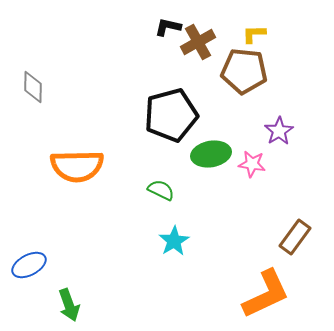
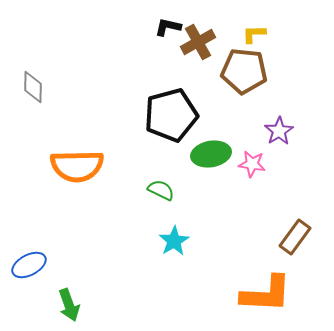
orange L-shape: rotated 28 degrees clockwise
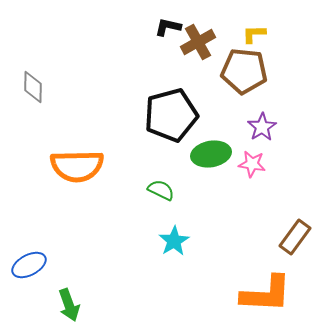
purple star: moved 17 px left, 4 px up
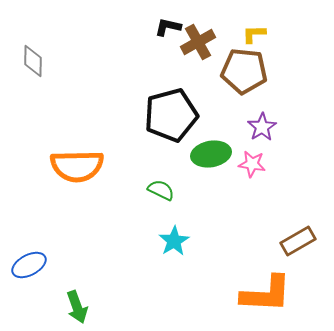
gray diamond: moved 26 px up
brown rectangle: moved 3 px right, 4 px down; rotated 24 degrees clockwise
green arrow: moved 8 px right, 2 px down
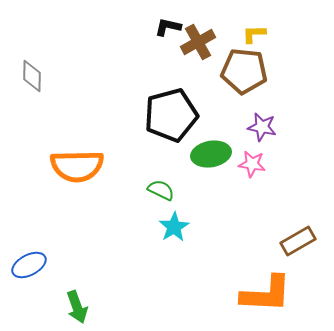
gray diamond: moved 1 px left, 15 px down
purple star: rotated 28 degrees counterclockwise
cyan star: moved 14 px up
